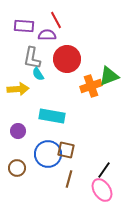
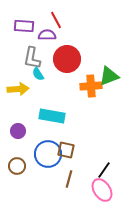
orange cross: rotated 15 degrees clockwise
brown circle: moved 2 px up
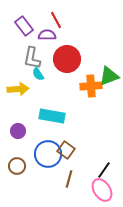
purple rectangle: rotated 48 degrees clockwise
brown square: rotated 24 degrees clockwise
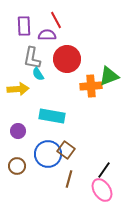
purple rectangle: rotated 36 degrees clockwise
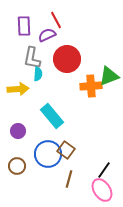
purple semicircle: rotated 24 degrees counterclockwise
cyan semicircle: rotated 144 degrees counterclockwise
cyan rectangle: rotated 40 degrees clockwise
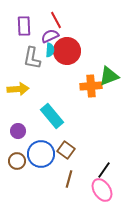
purple semicircle: moved 3 px right, 1 px down
red circle: moved 8 px up
cyan semicircle: moved 12 px right, 24 px up
blue circle: moved 7 px left
brown circle: moved 5 px up
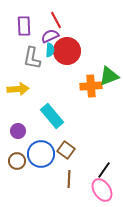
brown line: rotated 12 degrees counterclockwise
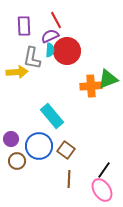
green triangle: moved 1 px left, 3 px down
yellow arrow: moved 1 px left, 17 px up
purple circle: moved 7 px left, 8 px down
blue circle: moved 2 px left, 8 px up
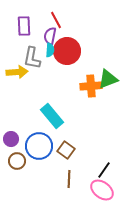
purple semicircle: rotated 54 degrees counterclockwise
pink ellipse: rotated 20 degrees counterclockwise
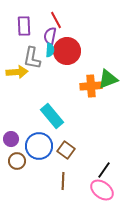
brown line: moved 6 px left, 2 px down
